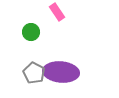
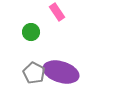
purple ellipse: rotated 12 degrees clockwise
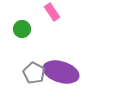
pink rectangle: moved 5 px left
green circle: moved 9 px left, 3 px up
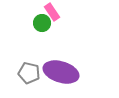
green circle: moved 20 px right, 6 px up
gray pentagon: moved 5 px left; rotated 15 degrees counterclockwise
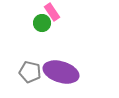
gray pentagon: moved 1 px right, 1 px up
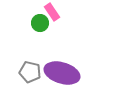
green circle: moved 2 px left
purple ellipse: moved 1 px right, 1 px down
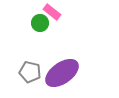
pink rectangle: rotated 18 degrees counterclockwise
purple ellipse: rotated 52 degrees counterclockwise
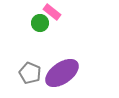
gray pentagon: moved 1 px down; rotated 10 degrees clockwise
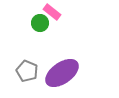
gray pentagon: moved 3 px left, 2 px up
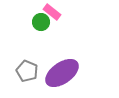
green circle: moved 1 px right, 1 px up
